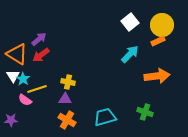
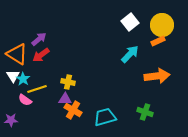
orange cross: moved 6 px right, 10 px up
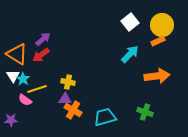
purple arrow: moved 4 px right
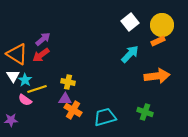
cyan star: moved 2 px right, 1 px down
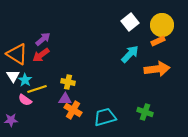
orange arrow: moved 7 px up
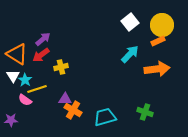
yellow cross: moved 7 px left, 15 px up; rotated 24 degrees counterclockwise
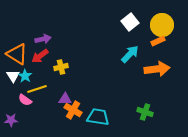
purple arrow: rotated 28 degrees clockwise
red arrow: moved 1 px left, 1 px down
cyan star: moved 4 px up
cyan trapezoid: moved 7 px left; rotated 25 degrees clockwise
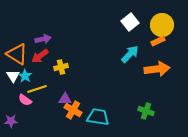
green cross: moved 1 px right, 1 px up
purple star: moved 1 px down
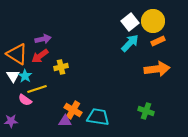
yellow circle: moved 9 px left, 4 px up
cyan arrow: moved 11 px up
purple triangle: moved 22 px down
